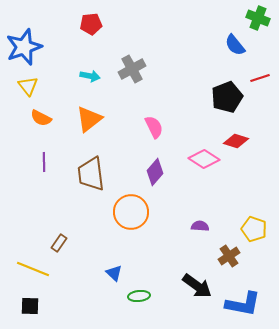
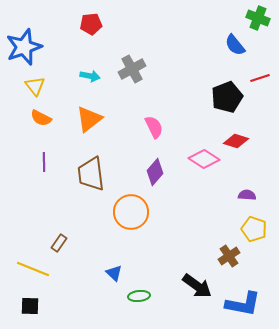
yellow triangle: moved 7 px right
purple semicircle: moved 47 px right, 31 px up
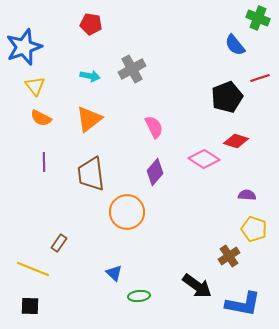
red pentagon: rotated 15 degrees clockwise
orange circle: moved 4 px left
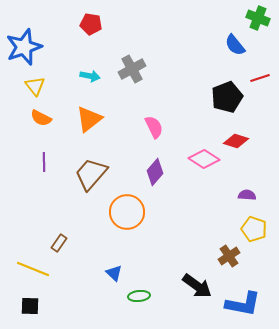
brown trapezoid: rotated 48 degrees clockwise
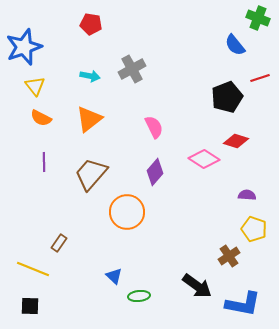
blue triangle: moved 3 px down
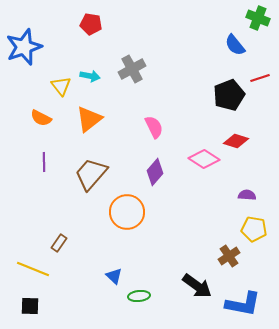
yellow triangle: moved 26 px right
black pentagon: moved 2 px right, 2 px up
yellow pentagon: rotated 10 degrees counterclockwise
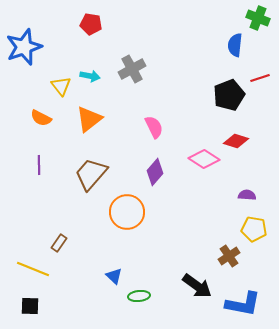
blue semicircle: rotated 45 degrees clockwise
purple line: moved 5 px left, 3 px down
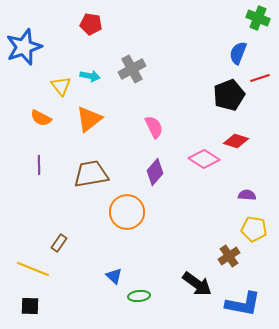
blue semicircle: moved 3 px right, 8 px down; rotated 15 degrees clockwise
brown trapezoid: rotated 39 degrees clockwise
black arrow: moved 2 px up
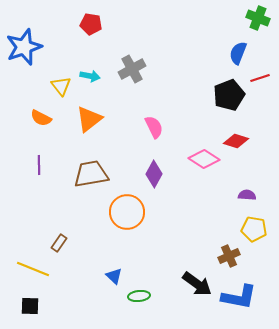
purple diamond: moved 1 px left, 2 px down; rotated 12 degrees counterclockwise
brown cross: rotated 10 degrees clockwise
blue L-shape: moved 4 px left, 7 px up
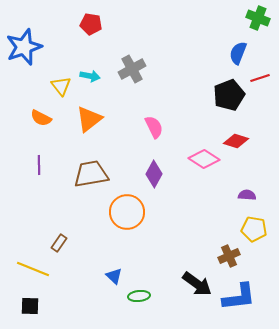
blue L-shape: rotated 18 degrees counterclockwise
